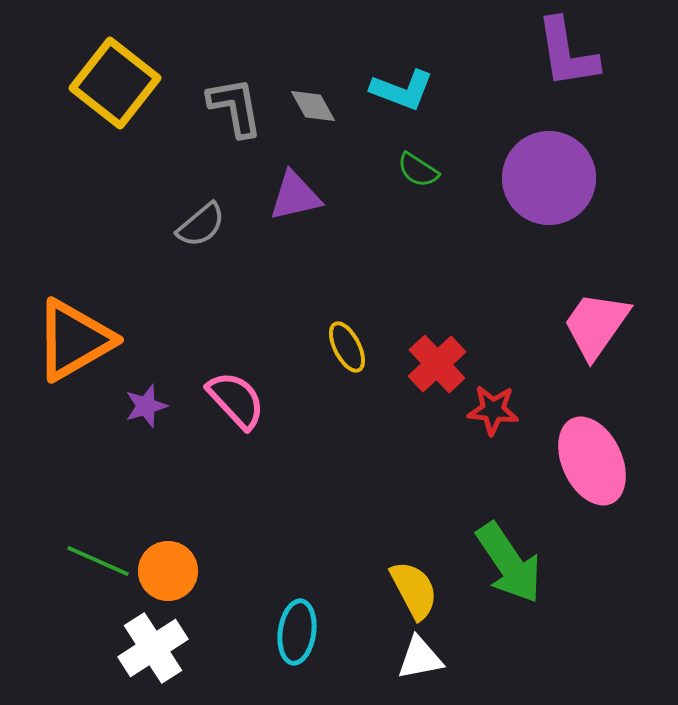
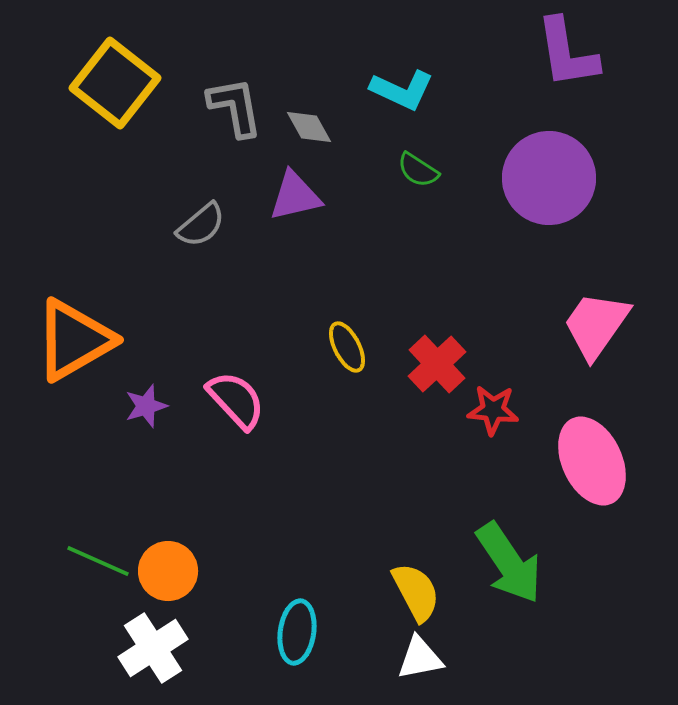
cyan L-shape: rotated 4 degrees clockwise
gray diamond: moved 4 px left, 21 px down
yellow semicircle: moved 2 px right, 2 px down
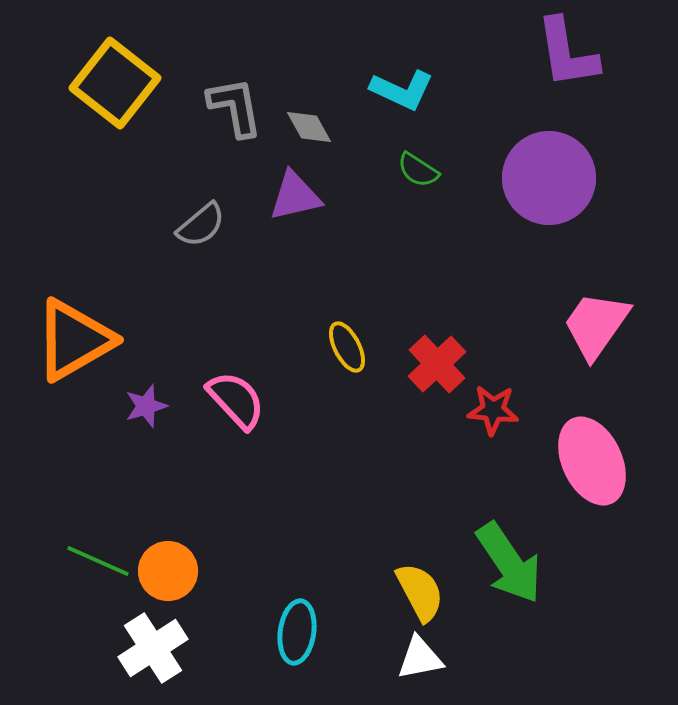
yellow semicircle: moved 4 px right
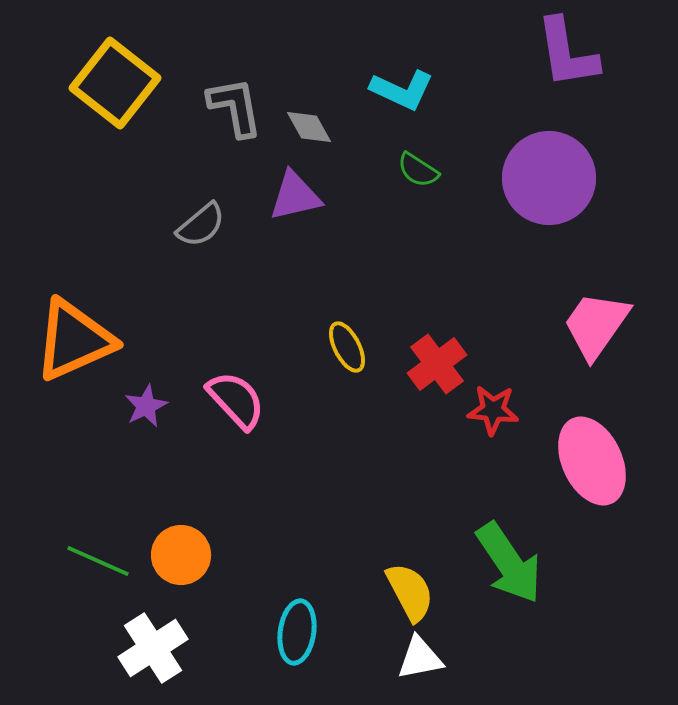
orange triangle: rotated 6 degrees clockwise
red cross: rotated 6 degrees clockwise
purple star: rotated 9 degrees counterclockwise
orange circle: moved 13 px right, 16 px up
yellow semicircle: moved 10 px left
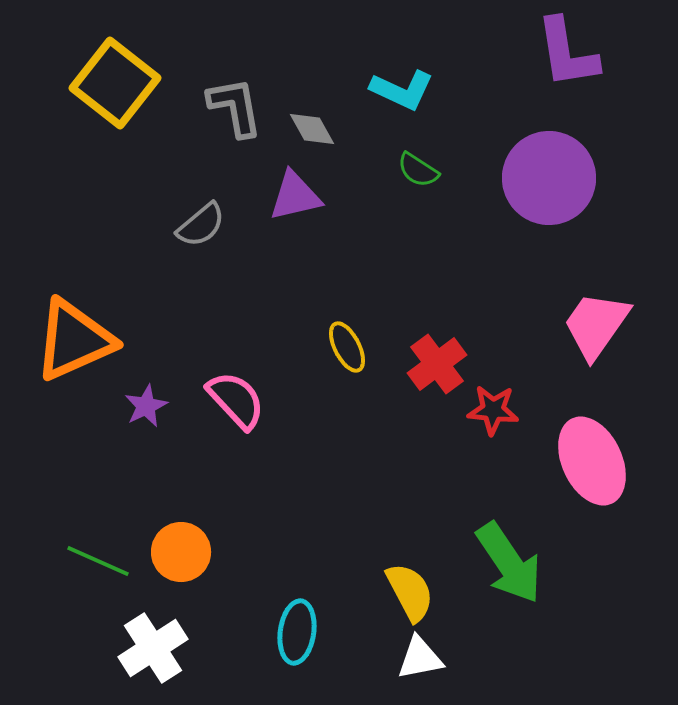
gray diamond: moved 3 px right, 2 px down
orange circle: moved 3 px up
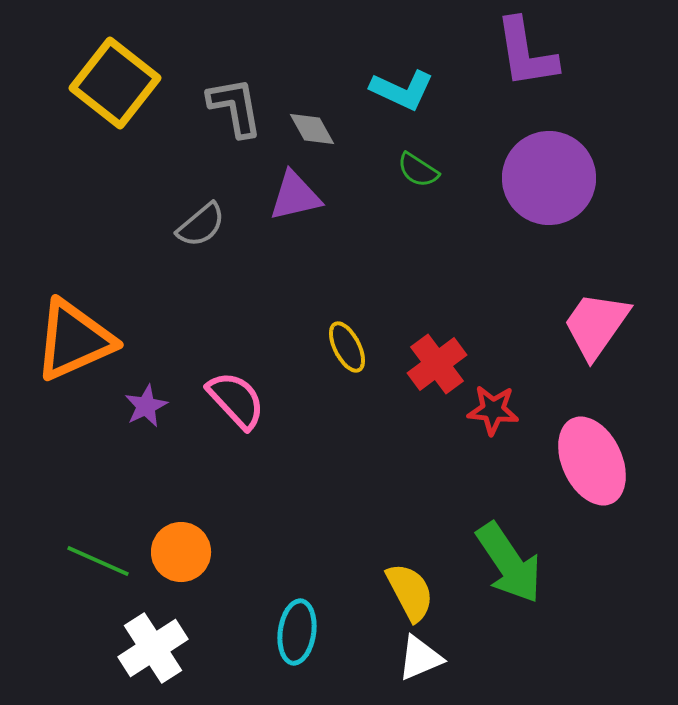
purple L-shape: moved 41 px left
white triangle: rotated 12 degrees counterclockwise
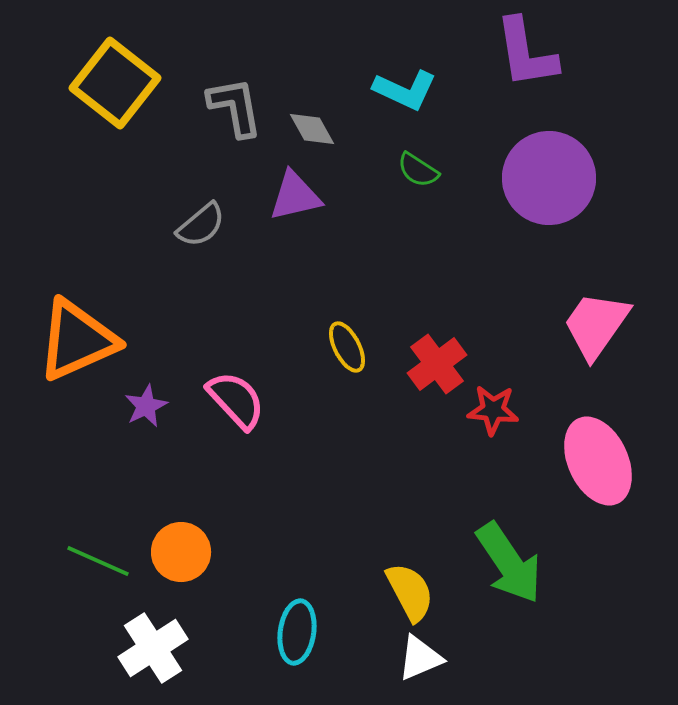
cyan L-shape: moved 3 px right
orange triangle: moved 3 px right
pink ellipse: moved 6 px right
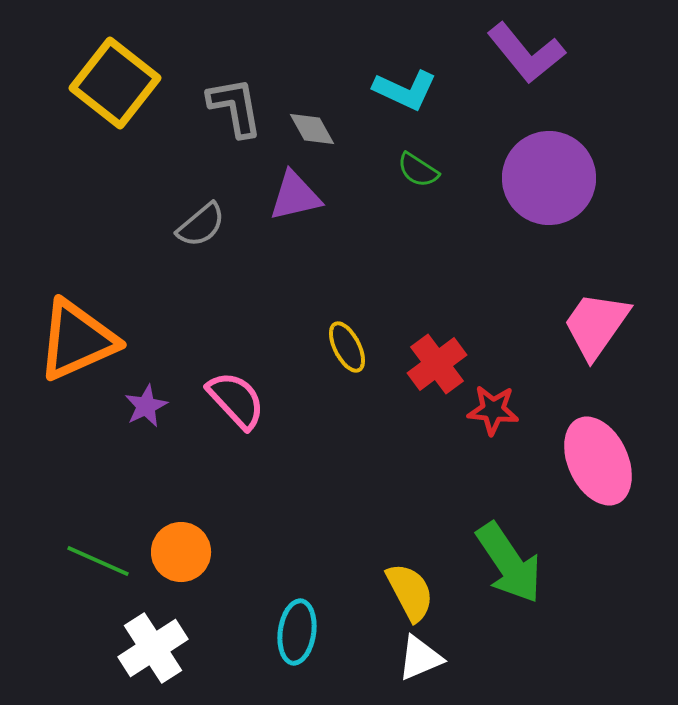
purple L-shape: rotated 30 degrees counterclockwise
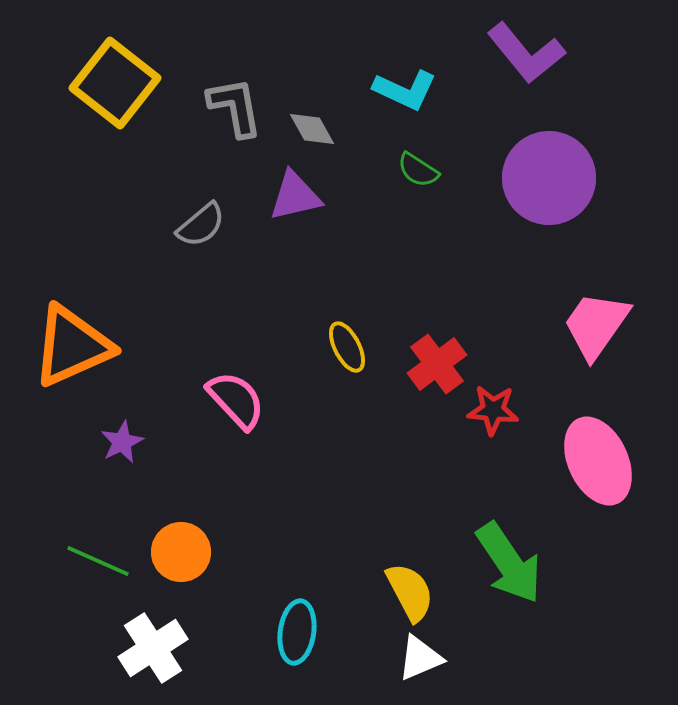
orange triangle: moved 5 px left, 6 px down
purple star: moved 24 px left, 36 px down
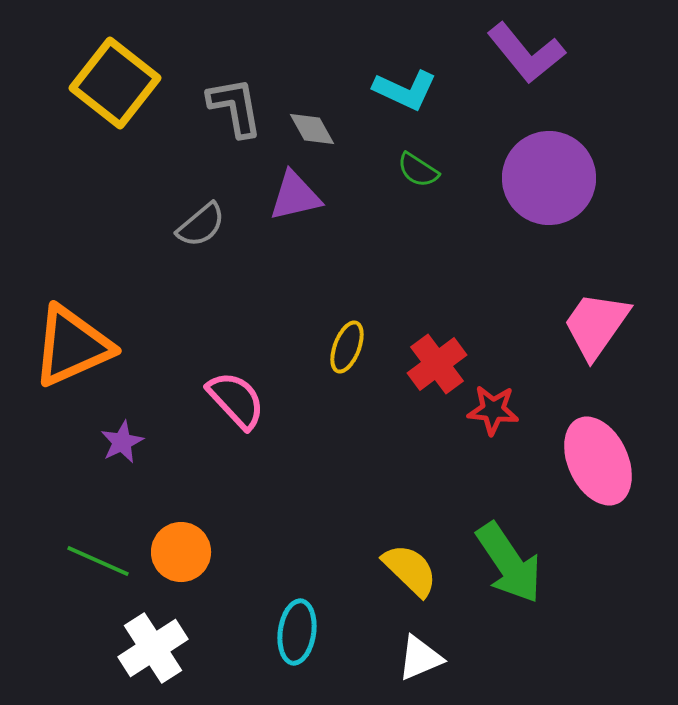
yellow ellipse: rotated 48 degrees clockwise
yellow semicircle: moved 22 px up; rotated 18 degrees counterclockwise
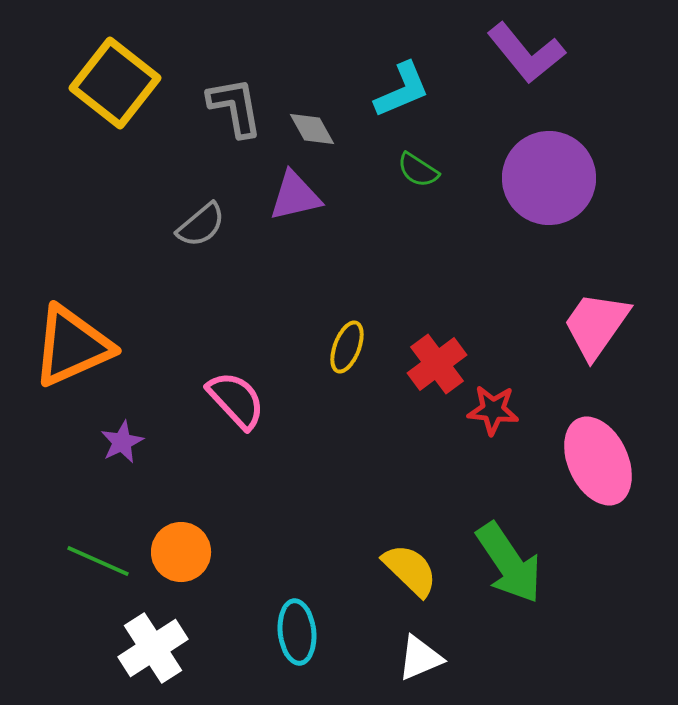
cyan L-shape: moved 3 px left; rotated 48 degrees counterclockwise
cyan ellipse: rotated 14 degrees counterclockwise
